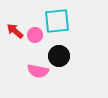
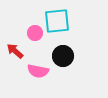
red arrow: moved 20 px down
pink circle: moved 2 px up
black circle: moved 4 px right
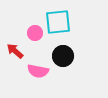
cyan square: moved 1 px right, 1 px down
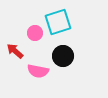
cyan square: rotated 12 degrees counterclockwise
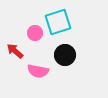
black circle: moved 2 px right, 1 px up
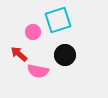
cyan square: moved 2 px up
pink circle: moved 2 px left, 1 px up
red arrow: moved 4 px right, 3 px down
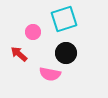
cyan square: moved 6 px right, 1 px up
black circle: moved 1 px right, 2 px up
pink semicircle: moved 12 px right, 3 px down
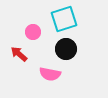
black circle: moved 4 px up
